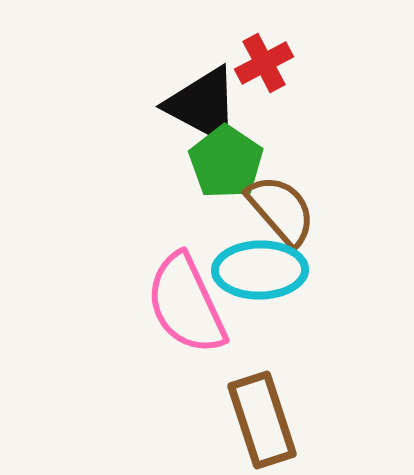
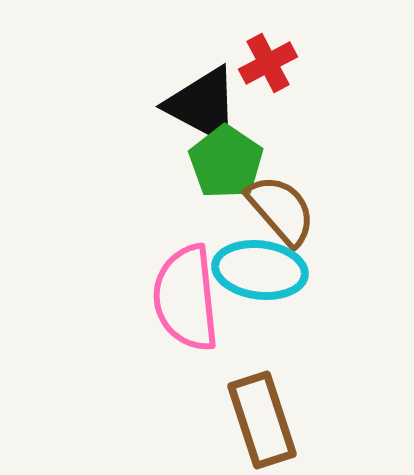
red cross: moved 4 px right
cyan ellipse: rotated 8 degrees clockwise
pink semicircle: moved 6 px up; rotated 19 degrees clockwise
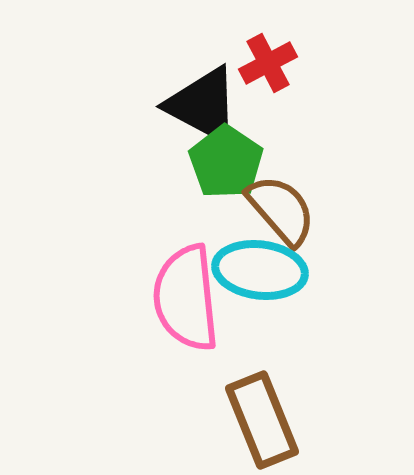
brown rectangle: rotated 4 degrees counterclockwise
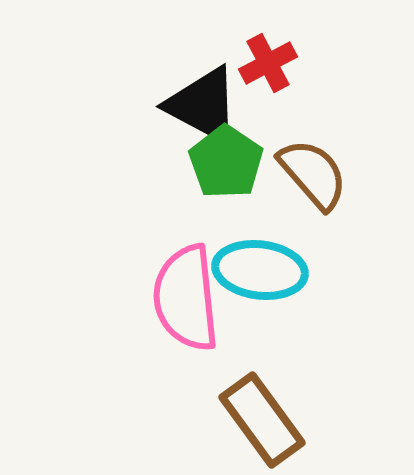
brown semicircle: moved 32 px right, 36 px up
brown rectangle: rotated 14 degrees counterclockwise
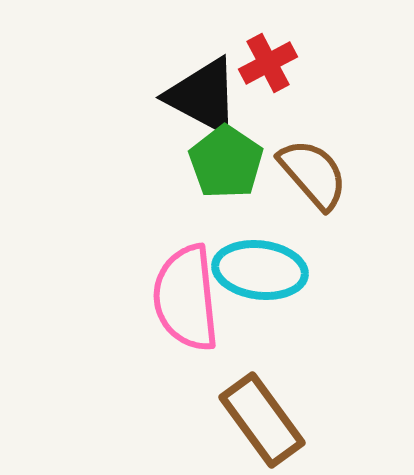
black triangle: moved 9 px up
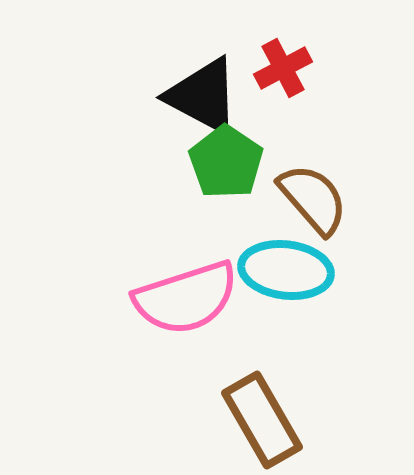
red cross: moved 15 px right, 5 px down
brown semicircle: moved 25 px down
cyan ellipse: moved 26 px right
pink semicircle: rotated 102 degrees counterclockwise
brown rectangle: rotated 6 degrees clockwise
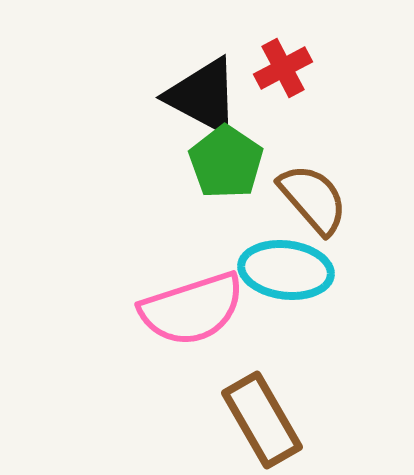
pink semicircle: moved 6 px right, 11 px down
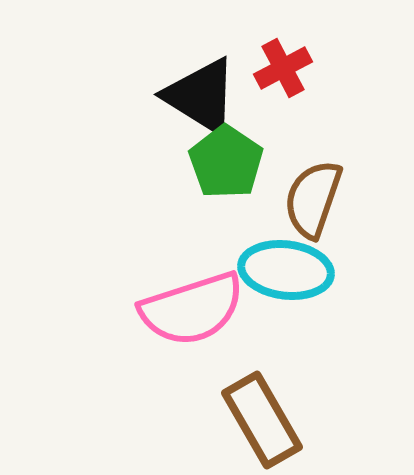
black triangle: moved 2 px left; rotated 4 degrees clockwise
brown semicircle: rotated 120 degrees counterclockwise
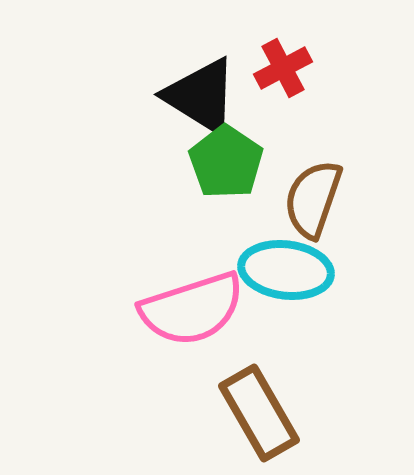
brown rectangle: moved 3 px left, 7 px up
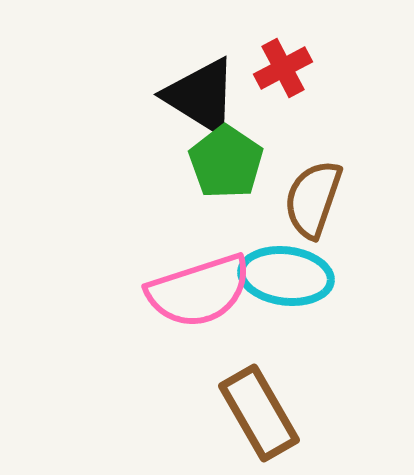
cyan ellipse: moved 6 px down
pink semicircle: moved 7 px right, 18 px up
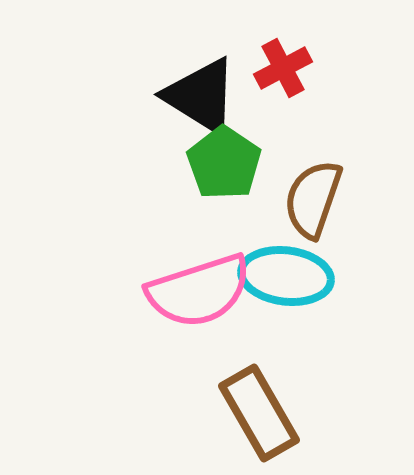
green pentagon: moved 2 px left, 1 px down
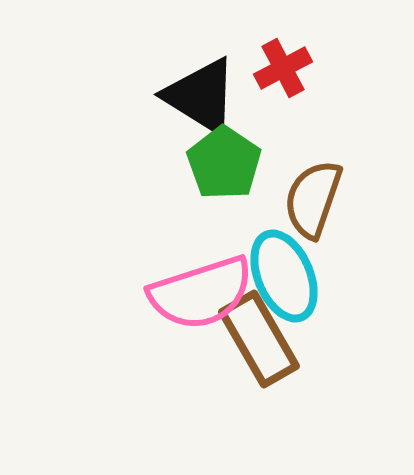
cyan ellipse: moved 2 px left; rotated 60 degrees clockwise
pink semicircle: moved 2 px right, 2 px down
brown rectangle: moved 74 px up
